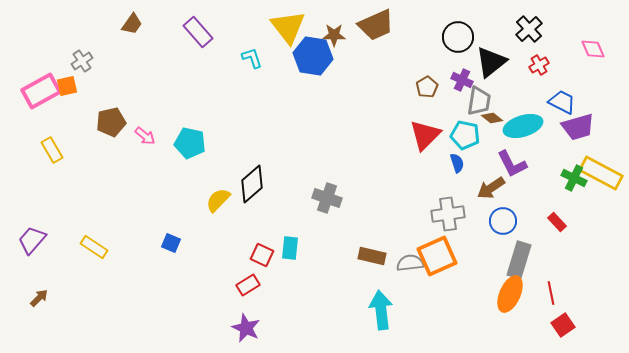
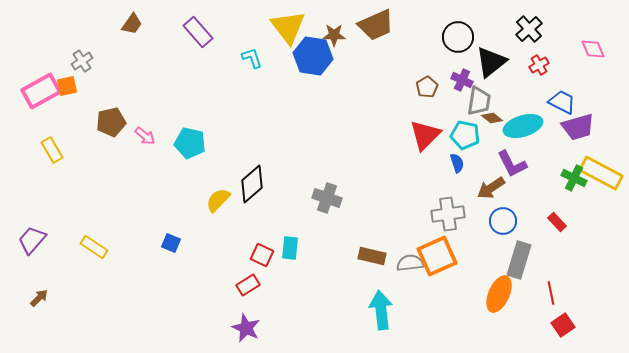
orange ellipse at (510, 294): moved 11 px left
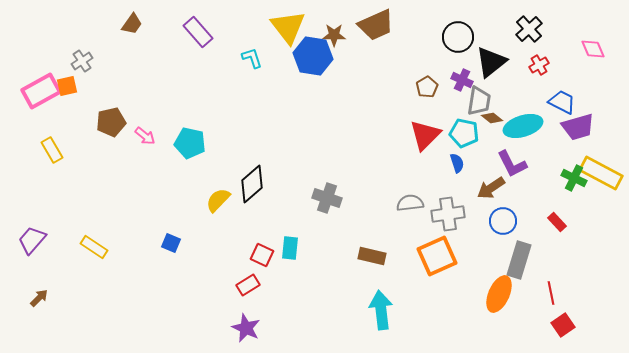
cyan pentagon at (465, 135): moved 1 px left, 2 px up
gray semicircle at (410, 263): moved 60 px up
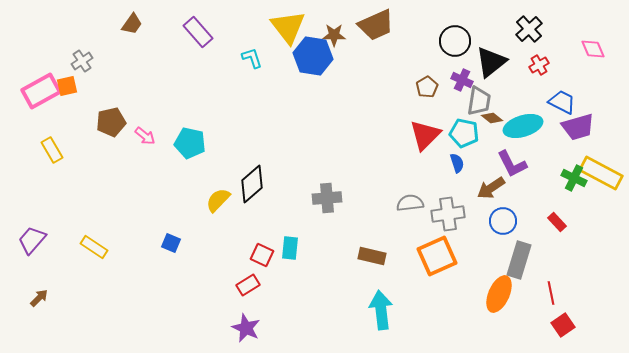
black circle at (458, 37): moved 3 px left, 4 px down
gray cross at (327, 198): rotated 24 degrees counterclockwise
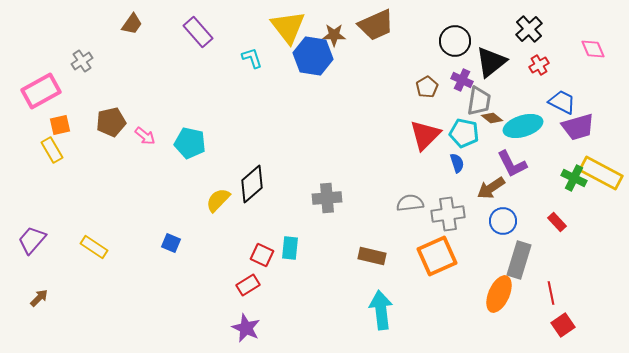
orange square at (67, 86): moved 7 px left, 39 px down
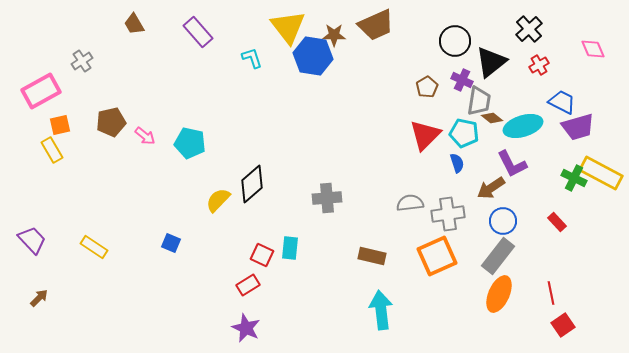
brown trapezoid at (132, 24): moved 2 px right; rotated 115 degrees clockwise
purple trapezoid at (32, 240): rotated 96 degrees clockwise
gray rectangle at (519, 260): moved 21 px left, 4 px up; rotated 21 degrees clockwise
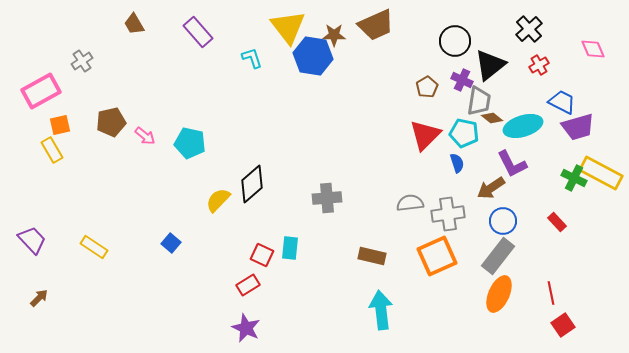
black triangle at (491, 62): moved 1 px left, 3 px down
blue square at (171, 243): rotated 18 degrees clockwise
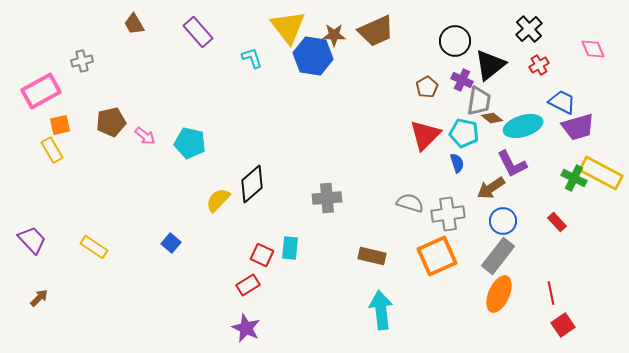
brown trapezoid at (376, 25): moved 6 px down
gray cross at (82, 61): rotated 20 degrees clockwise
gray semicircle at (410, 203): rotated 24 degrees clockwise
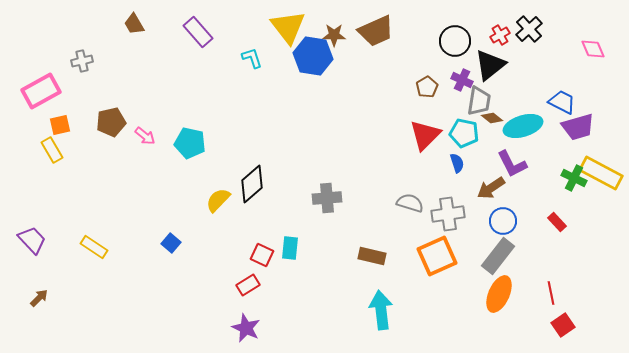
red cross at (539, 65): moved 39 px left, 30 px up
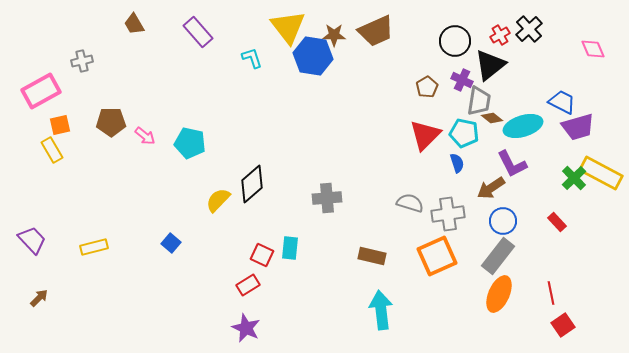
brown pentagon at (111, 122): rotated 12 degrees clockwise
green cross at (574, 178): rotated 20 degrees clockwise
yellow rectangle at (94, 247): rotated 48 degrees counterclockwise
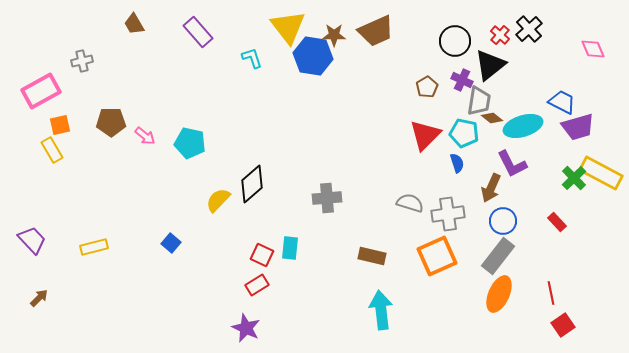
red cross at (500, 35): rotated 18 degrees counterclockwise
brown arrow at (491, 188): rotated 32 degrees counterclockwise
red rectangle at (248, 285): moved 9 px right
